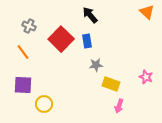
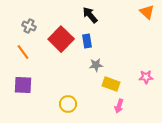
pink star: rotated 24 degrees counterclockwise
yellow circle: moved 24 px right
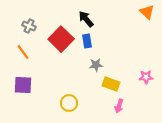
black arrow: moved 4 px left, 4 px down
yellow circle: moved 1 px right, 1 px up
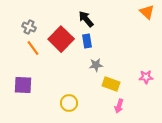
gray cross: moved 1 px down
orange line: moved 10 px right, 4 px up
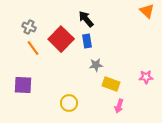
orange triangle: moved 1 px up
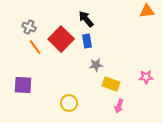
orange triangle: rotated 49 degrees counterclockwise
orange line: moved 2 px right, 1 px up
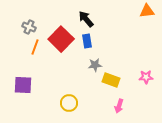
orange line: rotated 56 degrees clockwise
gray star: moved 1 px left
yellow rectangle: moved 4 px up
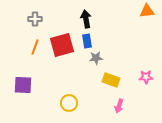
black arrow: rotated 30 degrees clockwise
gray cross: moved 6 px right, 8 px up; rotated 24 degrees counterclockwise
red square: moved 1 px right, 6 px down; rotated 30 degrees clockwise
gray star: moved 1 px right, 7 px up
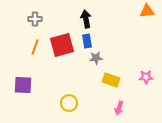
pink arrow: moved 2 px down
